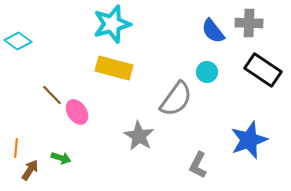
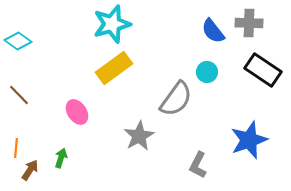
yellow rectangle: rotated 51 degrees counterclockwise
brown line: moved 33 px left
gray star: rotated 12 degrees clockwise
green arrow: rotated 90 degrees counterclockwise
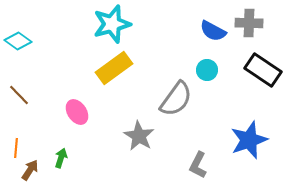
blue semicircle: rotated 24 degrees counterclockwise
cyan circle: moved 2 px up
gray star: rotated 12 degrees counterclockwise
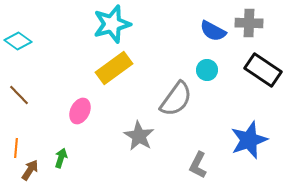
pink ellipse: moved 3 px right, 1 px up; rotated 60 degrees clockwise
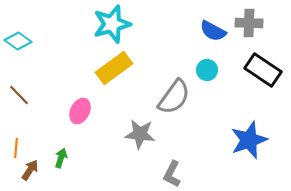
gray semicircle: moved 2 px left, 2 px up
gray star: moved 1 px right, 2 px up; rotated 24 degrees counterclockwise
gray L-shape: moved 26 px left, 9 px down
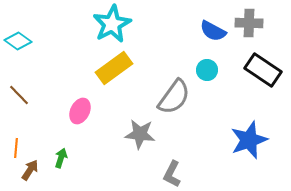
cyan star: rotated 12 degrees counterclockwise
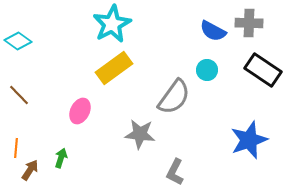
gray L-shape: moved 3 px right, 2 px up
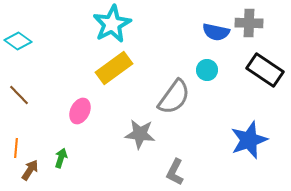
blue semicircle: moved 3 px right, 1 px down; rotated 16 degrees counterclockwise
black rectangle: moved 2 px right
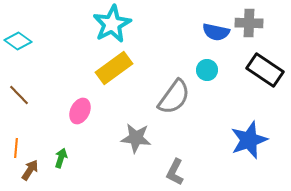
gray star: moved 4 px left, 4 px down
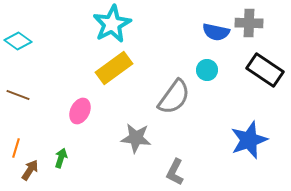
brown line: moved 1 px left; rotated 25 degrees counterclockwise
orange line: rotated 12 degrees clockwise
